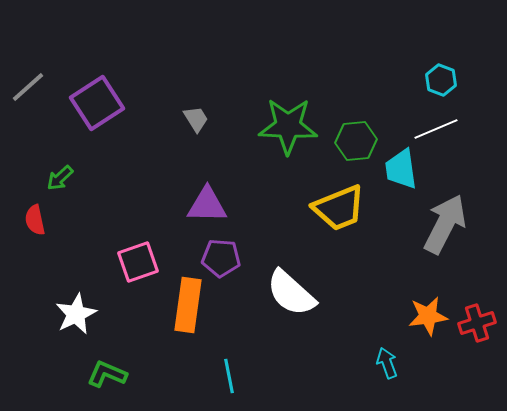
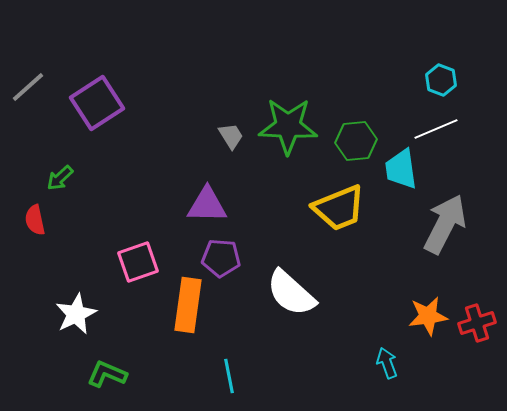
gray trapezoid: moved 35 px right, 17 px down
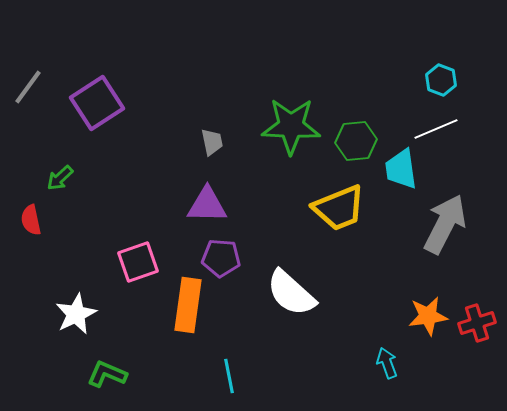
gray line: rotated 12 degrees counterclockwise
green star: moved 3 px right
gray trapezoid: moved 19 px left, 6 px down; rotated 20 degrees clockwise
red semicircle: moved 4 px left
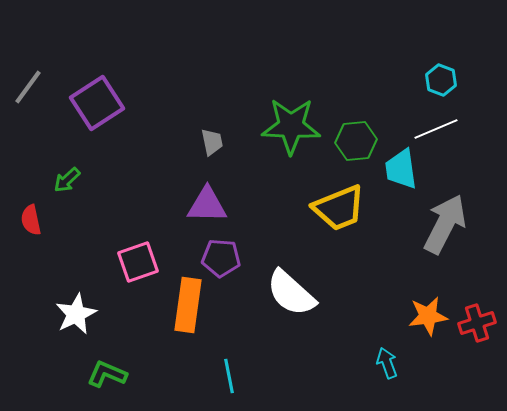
green arrow: moved 7 px right, 2 px down
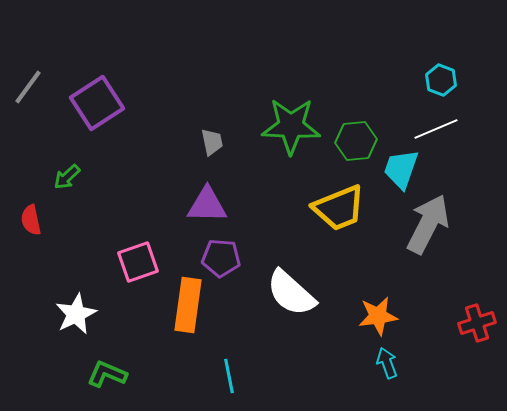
cyan trapezoid: rotated 27 degrees clockwise
green arrow: moved 3 px up
gray arrow: moved 17 px left
orange star: moved 50 px left
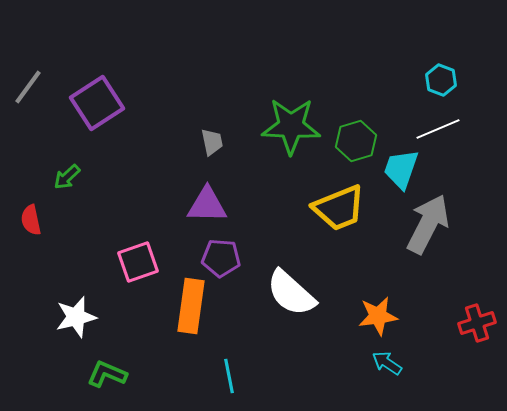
white line: moved 2 px right
green hexagon: rotated 12 degrees counterclockwise
orange rectangle: moved 3 px right, 1 px down
white star: moved 3 px down; rotated 12 degrees clockwise
cyan arrow: rotated 36 degrees counterclockwise
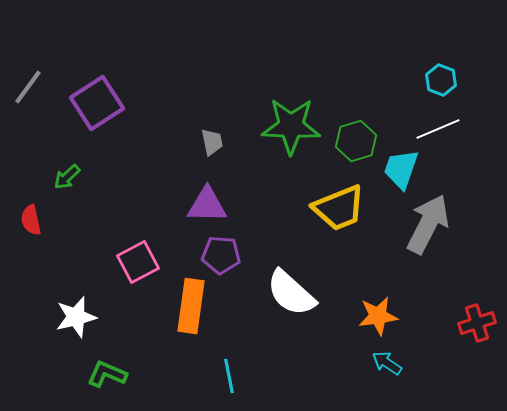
purple pentagon: moved 3 px up
pink square: rotated 9 degrees counterclockwise
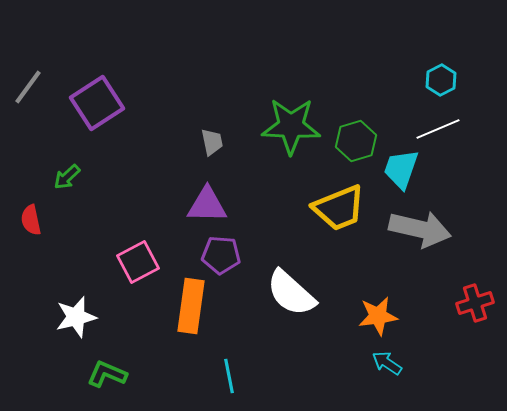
cyan hexagon: rotated 12 degrees clockwise
gray arrow: moved 8 px left, 5 px down; rotated 76 degrees clockwise
red cross: moved 2 px left, 20 px up
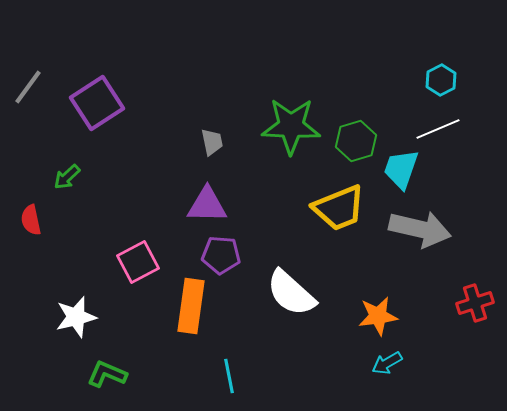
cyan arrow: rotated 64 degrees counterclockwise
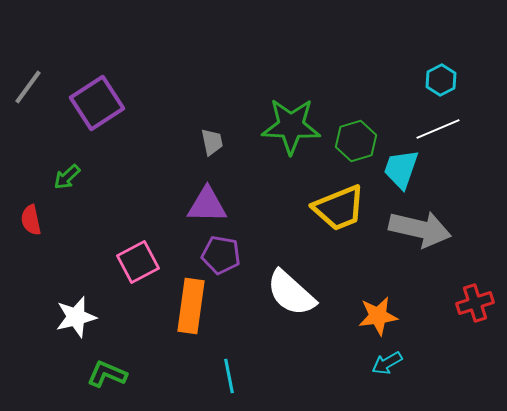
purple pentagon: rotated 6 degrees clockwise
